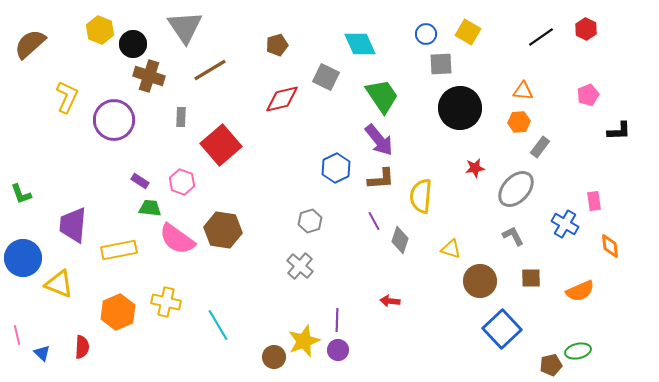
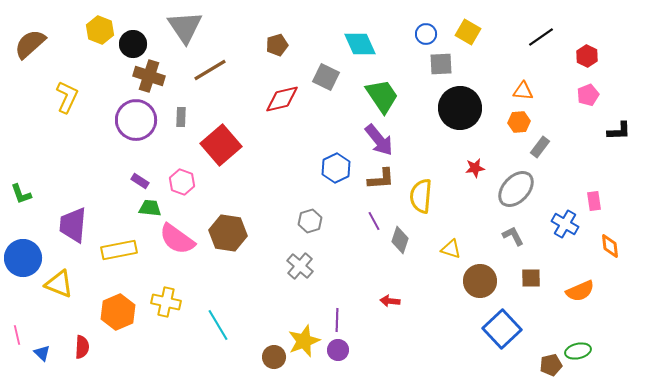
red hexagon at (586, 29): moved 1 px right, 27 px down
purple circle at (114, 120): moved 22 px right
brown hexagon at (223, 230): moved 5 px right, 3 px down
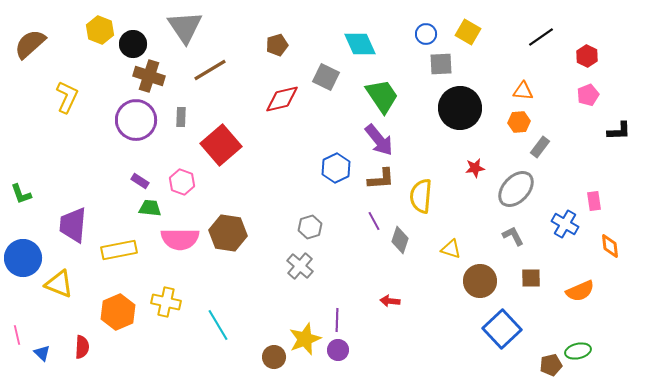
gray hexagon at (310, 221): moved 6 px down
pink semicircle at (177, 239): moved 3 px right; rotated 36 degrees counterclockwise
yellow star at (304, 341): moved 1 px right, 2 px up
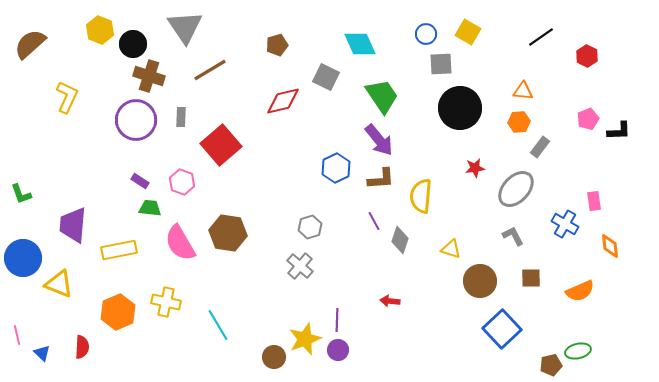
pink pentagon at (588, 95): moved 24 px down
red diamond at (282, 99): moved 1 px right, 2 px down
pink semicircle at (180, 239): moved 4 px down; rotated 60 degrees clockwise
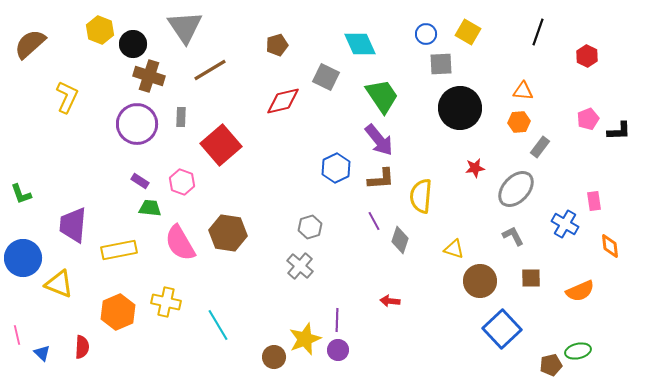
black line at (541, 37): moved 3 px left, 5 px up; rotated 36 degrees counterclockwise
purple circle at (136, 120): moved 1 px right, 4 px down
yellow triangle at (451, 249): moved 3 px right
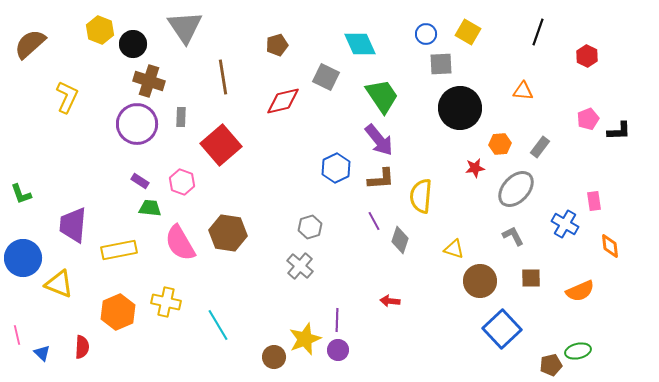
brown line at (210, 70): moved 13 px right, 7 px down; rotated 68 degrees counterclockwise
brown cross at (149, 76): moved 5 px down
orange hexagon at (519, 122): moved 19 px left, 22 px down
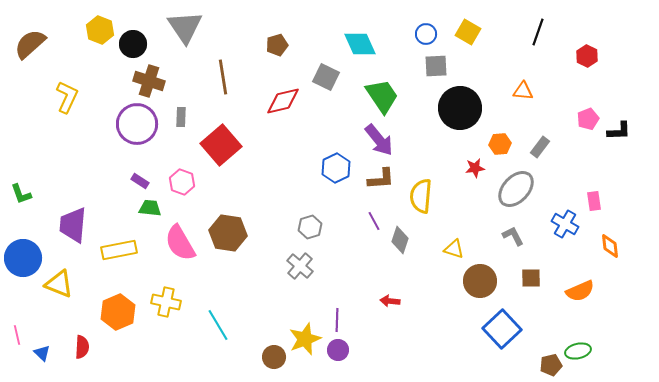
gray square at (441, 64): moved 5 px left, 2 px down
